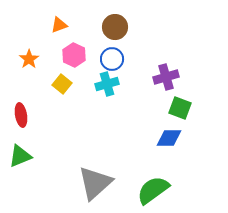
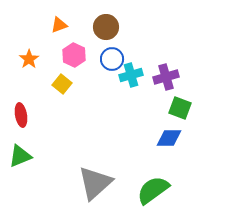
brown circle: moved 9 px left
cyan cross: moved 24 px right, 9 px up
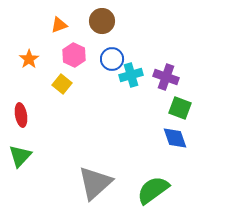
brown circle: moved 4 px left, 6 px up
purple cross: rotated 35 degrees clockwise
blue diamond: moved 6 px right; rotated 72 degrees clockwise
green triangle: rotated 25 degrees counterclockwise
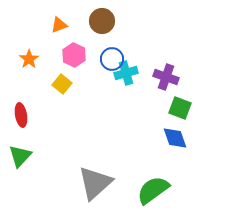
cyan cross: moved 5 px left, 2 px up
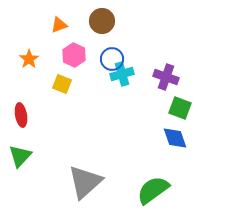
cyan cross: moved 4 px left, 1 px down
yellow square: rotated 18 degrees counterclockwise
gray triangle: moved 10 px left, 1 px up
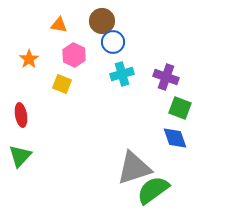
orange triangle: rotated 30 degrees clockwise
blue circle: moved 1 px right, 17 px up
gray triangle: moved 49 px right, 14 px up; rotated 24 degrees clockwise
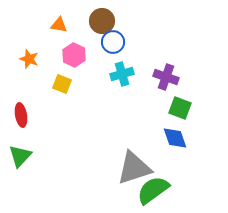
orange star: rotated 18 degrees counterclockwise
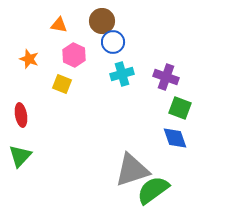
gray triangle: moved 2 px left, 2 px down
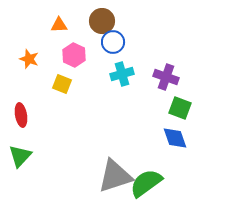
orange triangle: rotated 12 degrees counterclockwise
gray triangle: moved 17 px left, 6 px down
green semicircle: moved 7 px left, 7 px up
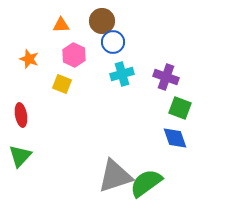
orange triangle: moved 2 px right
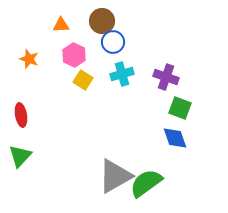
yellow square: moved 21 px right, 4 px up; rotated 12 degrees clockwise
gray triangle: rotated 12 degrees counterclockwise
